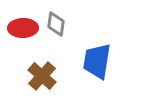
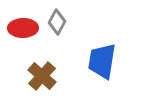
gray diamond: moved 1 px right, 2 px up; rotated 20 degrees clockwise
blue trapezoid: moved 5 px right
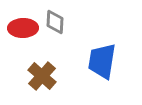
gray diamond: moved 2 px left; rotated 25 degrees counterclockwise
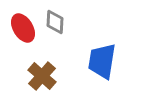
red ellipse: rotated 60 degrees clockwise
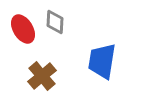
red ellipse: moved 1 px down
brown cross: rotated 8 degrees clockwise
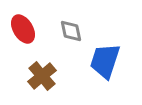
gray diamond: moved 16 px right, 9 px down; rotated 15 degrees counterclockwise
blue trapezoid: moved 3 px right; rotated 9 degrees clockwise
